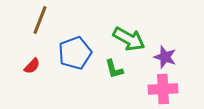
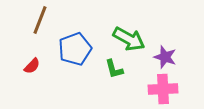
blue pentagon: moved 4 px up
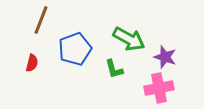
brown line: moved 1 px right
red semicircle: moved 3 px up; rotated 30 degrees counterclockwise
pink cross: moved 4 px left, 1 px up; rotated 8 degrees counterclockwise
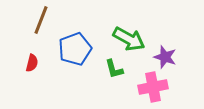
pink cross: moved 6 px left, 1 px up
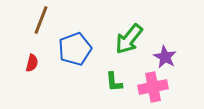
green arrow: rotated 100 degrees clockwise
purple star: rotated 10 degrees clockwise
green L-shape: moved 13 px down; rotated 10 degrees clockwise
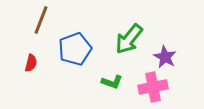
red semicircle: moved 1 px left
green L-shape: moved 2 px left; rotated 65 degrees counterclockwise
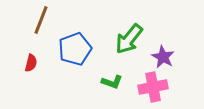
purple star: moved 2 px left
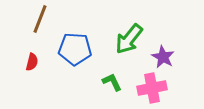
brown line: moved 1 px left, 1 px up
blue pentagon: rotated 24 degrees clockwise
red semicircle: moved 1 px right, 1 px up
green L-shape: rotated 135 degrees counterclockwise
pink cross: moved 1 px left, 1 px down
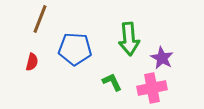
green arrow: rotated 44 degrees counterclockwise
purple star: moved 1 px left, 1 px down
